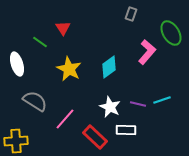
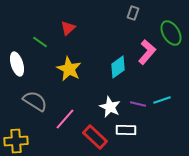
gray rectangle: moved 2 px right, 1 px up
red triangle: moved 5 px right; rotated 21 degrees clockwise
cyan diamond: moved 9 px right
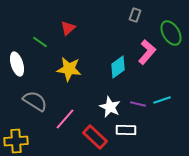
gray rectangle: moved 2 px right, 2 px down
yellow star: rotated 20 degrees counterclockwise
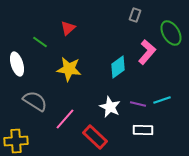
white rectangle: moved 17 px right
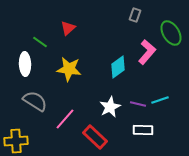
white ellipse: moved 8 px right; rotated 15 degrees clockwise
cyan line: moved 2 px left
white star: rotated 20 degrees clockwise
